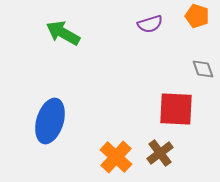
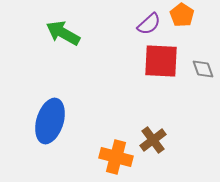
orange pentagon: moved 15 px left, 1 px up; rotated 15 degrees clockwise
purple semicircle: moved 1 px left; rotated 25 degrees counterclockwise
red square: moved 15 px left, 48 px up
brown cross: moved 7 px left, 13 px up
orange cross: rotated 28 degrees counterclockwise
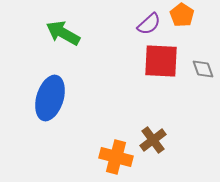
blue ellipse: moved 23 px up
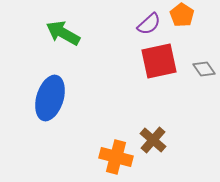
red square: moved 2 px left; rotated 15 degrees counterclockwise
gray diamond: moved 1 px right; rotated 15 degrees counterclockwise
brown cross: rotated 12 degrees counterclockwise
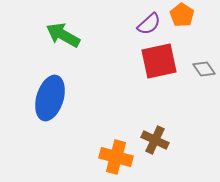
green arrow: moved 2 px down
brown cross: moved 2 px right; rotated 16 degrees counterclockwise
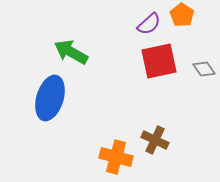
green arrow: moved 8 px right, 17 px down
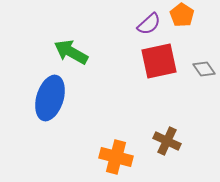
brown cross: moved 12 px right, 1 px down
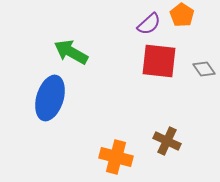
red square: rotated 18 degrees clockwise
